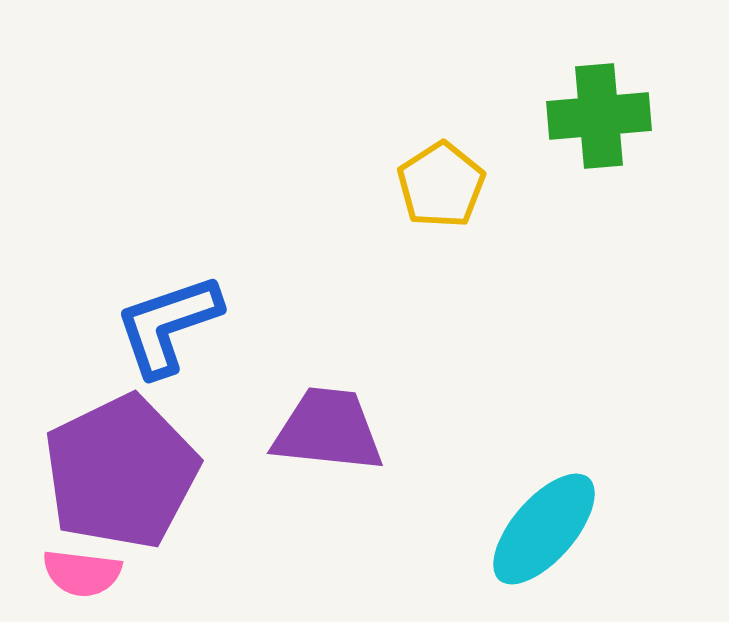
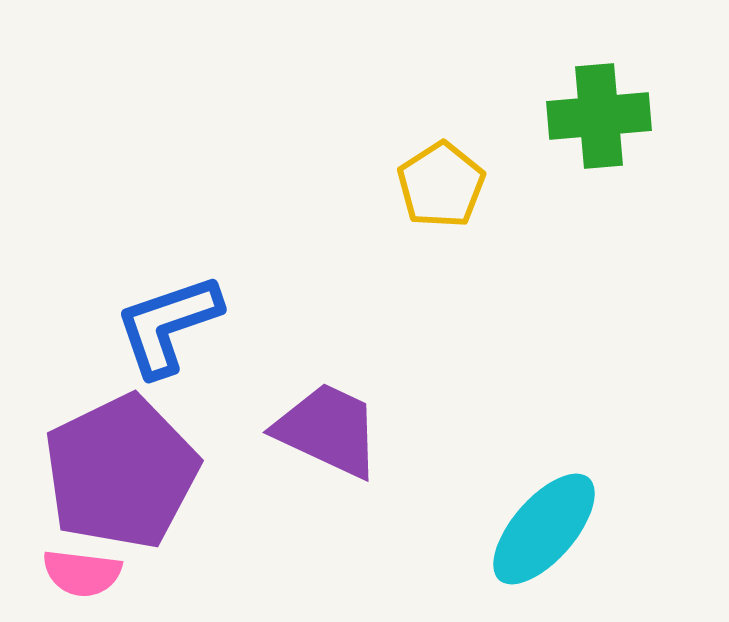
purple trapezoid: rotated 19 degrees clockwise
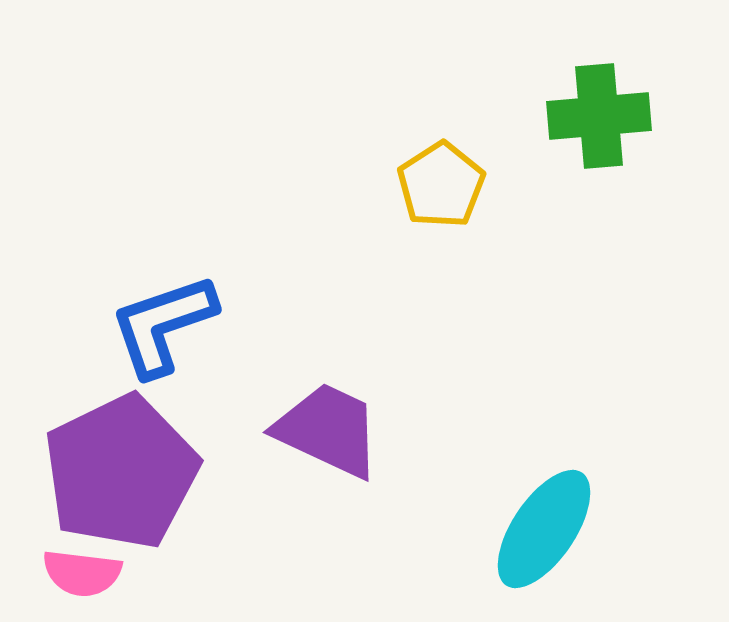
blue L-shape: moved 5 px left
cyan ellipse: rotated 7 degrees counterclockwise
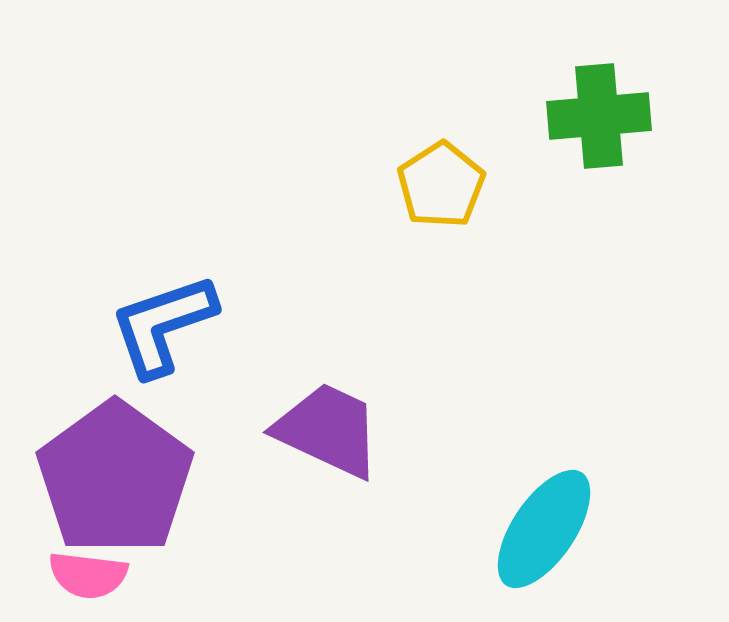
purple pentagon: moved 6 px left, 6 px down; rotated 10 degrees counterclockwise
pink semicircle: moved 6 px right, 2 px down
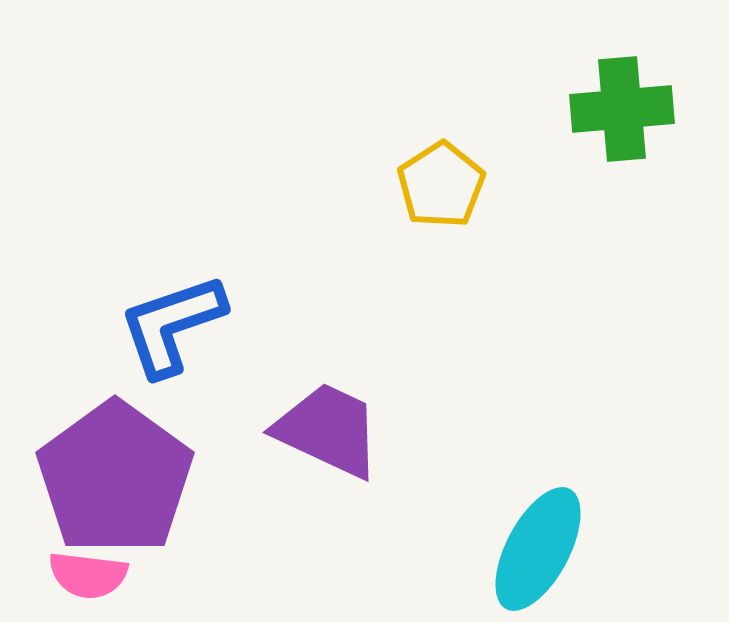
green cross: moved 23 px right, 7 px up
blue L-shape: moved 9 px right
cyan ellipse: moved 6 px left, 20 px down; rotated 6 degrees counterclockwise
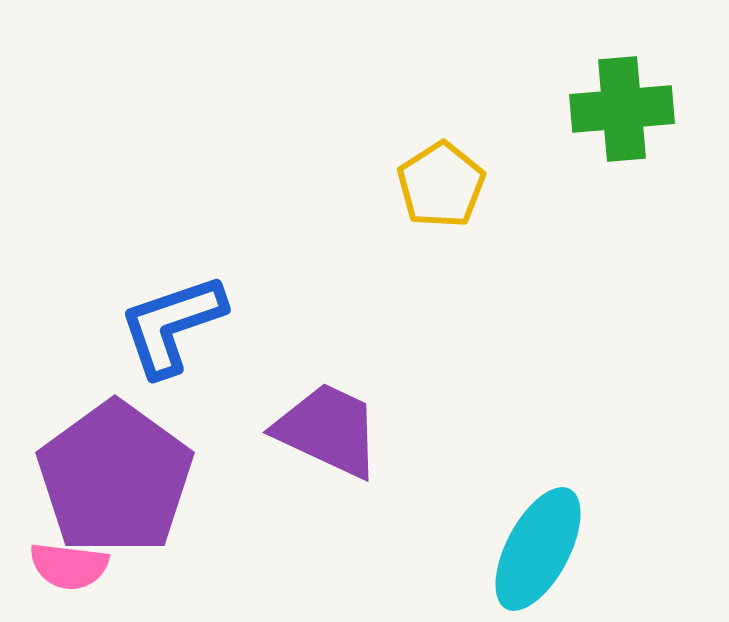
pink semicircle: moved 19 px left, 9 px up
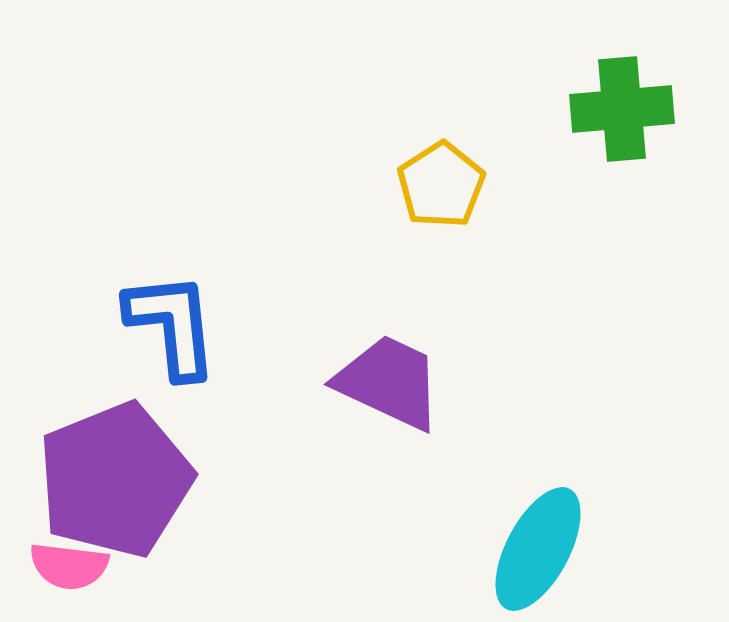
blue L-shape: rotated 103 degrees clockwise
purple trapezoid: moved 61 px right, 48 px up
purple pentagon: moved 2 px down; rotated 14 degrees clockwise
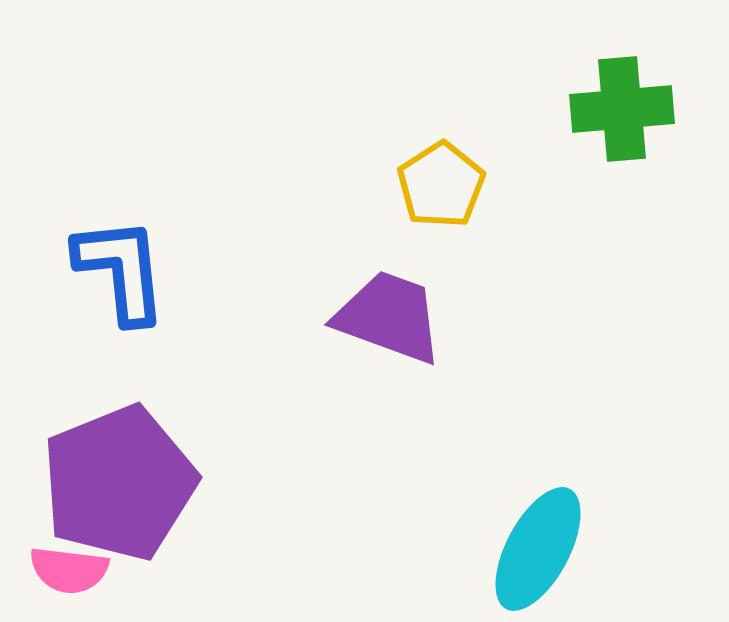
blue L-shape: moved 51 px left, 55 px up
purple trapezoid: moved 65 px up; rotated 5 degrees counterclockwise
purple pentagon: moved 4 px right, 3 px down
pink semicircle: moved 4 px down
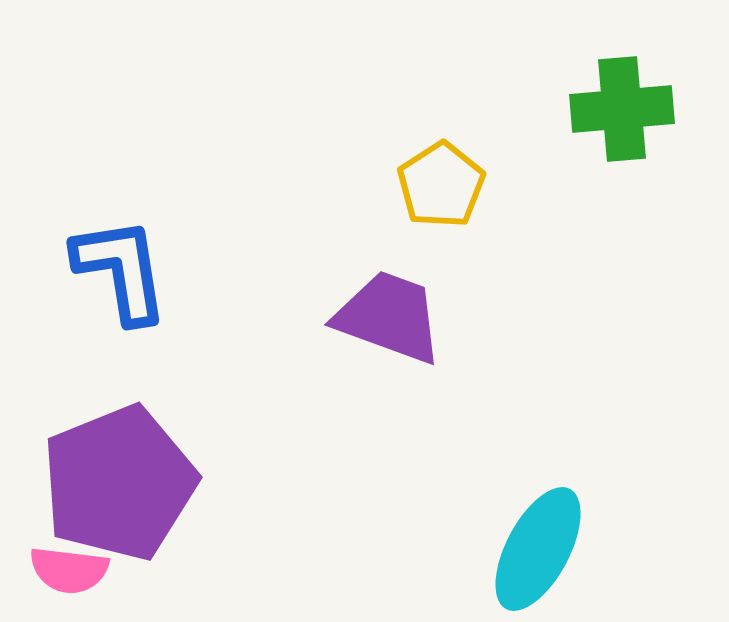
blue L-shape: rotated 3 degrees counterclockwise
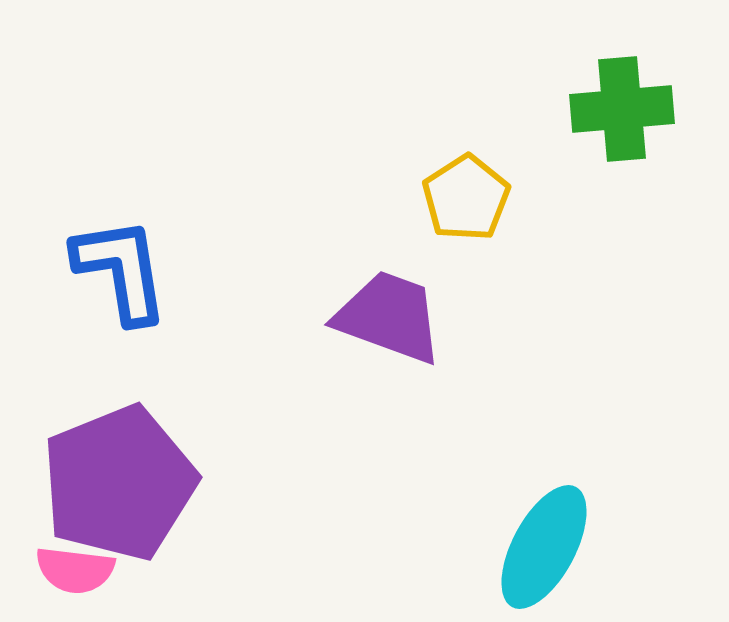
yellow pentagon: moved 25 px right, 13 px down
cyan ellipse: moved 6 px right, 2 px up
pink semicircle: moved 6 px right
